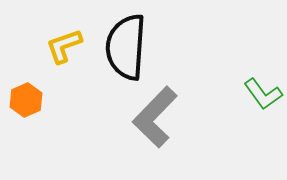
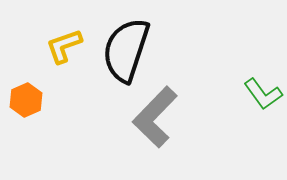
black semicircle: moved 3 px down; rotated 14 degrees clockwise
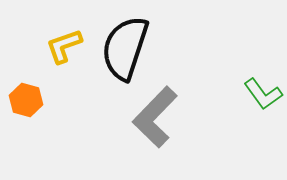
black semicircle: moved 1 px left, 2 px up
orange hexagon: rotated 20 degrees counterclockwise
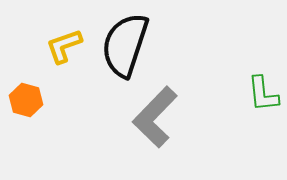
black semicircle: moved 3 px up
green L-shape: rotated 30 degrees clockwise
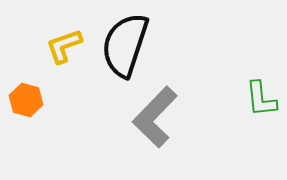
green L-shape: moved 2 px left, 5 px down
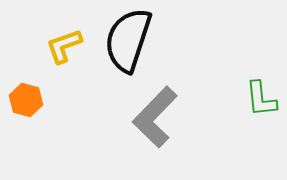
black semicircle: moved 3 px right, 5 px up
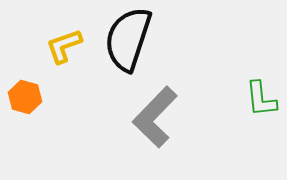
black semicircle: moved 1 px up
orange hexagon: moved 1 px left, 3 px up
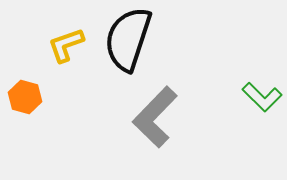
yellow L-shape: moved 2 px right, 1 px up
green L-shape: moved 1 px right, 2 px up; rotated 39 degrees counterclockwise
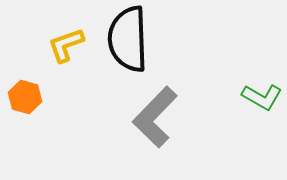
black semicircle: rotated 20 degrees counterclockwise
green L-shape: rotated 15 degrees counterclockwise
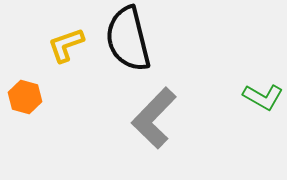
black semicircle: rotated 12 degrees counterclockwise
green L-shape: moved 1 px right
gray L-shape: moved 1 px left, 1 px down
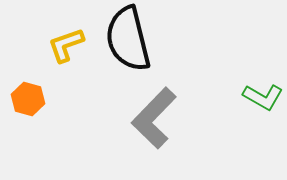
orange hexagon: moved 3 px right, 2 px down
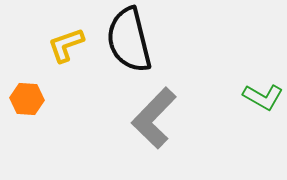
black semicircle: moved 1 px right, 1 px down
orange hexagon: moved 1 px left; rotated 12 degrees counterclockwise
